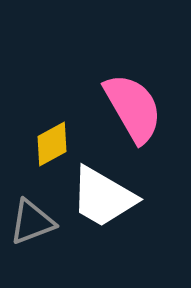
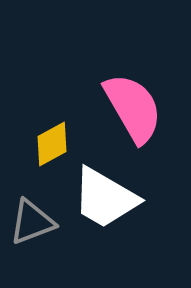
white trapezoid: moved 2 px right, 1 px down
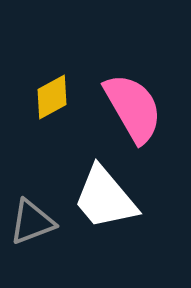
yellow diamond: moved 47 px up
white trapezoid: rotated 20 degrees clockwise
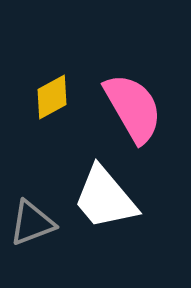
gray triangle: moved 1 px down
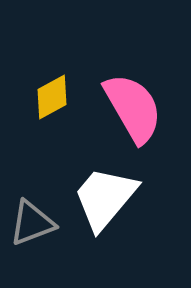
white trapezoid: rotated 80 degrees clockwise
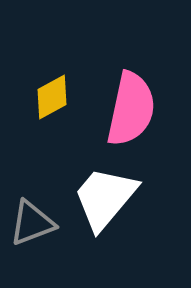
pink semicircle: moved 2 px left, 1 px down; rotated 42 degrees clockwise
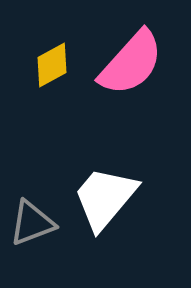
yellow diamond: moved 32 px up
pink semicircle: moved 46 px up; rotated 30 degrees clockwise
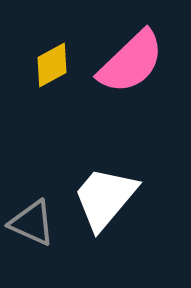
pink semicircle: moved 1 px up; rotated 4 degrees clockwise
gray triangle: rotated 45 degrees clockwise
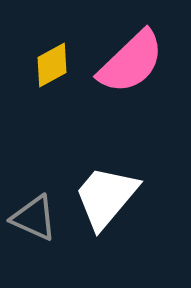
white trapezoid: moved 1 px right, 1 px up
gray triangle: moved 2 px right, 5 px up
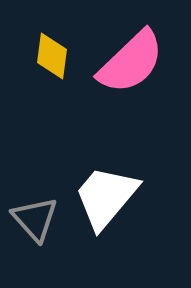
yellow diamond: moved 9 px up; rotated 54 degrees counterclockwise
gray triangle: moved 1 px right, 1 px down; rotated 24 degrees clockwise
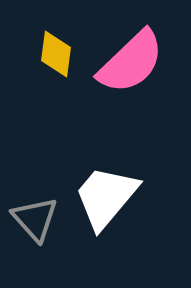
yellow diamond: moved 4 px right, 2 px up
